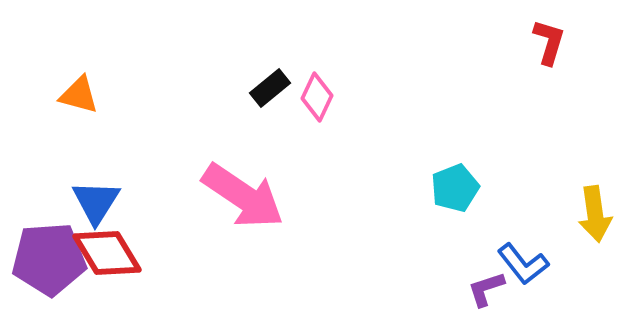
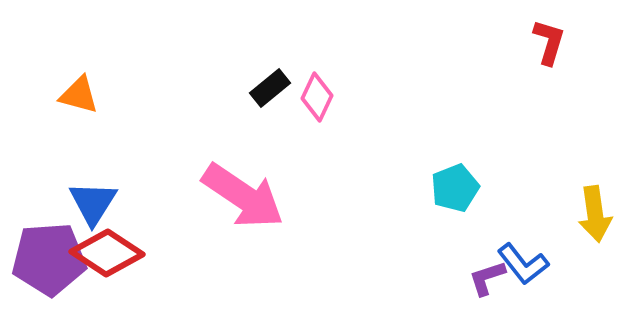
blue triangle: moved 3 px left, 1 px down
red diamond: rotated 26 degrees counterclockwise
purple L-shape: moved 1 px right, 11 px up
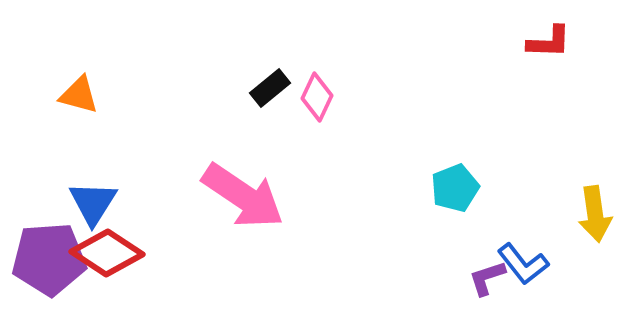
red L-shape: rotated 75 degrees clockwise
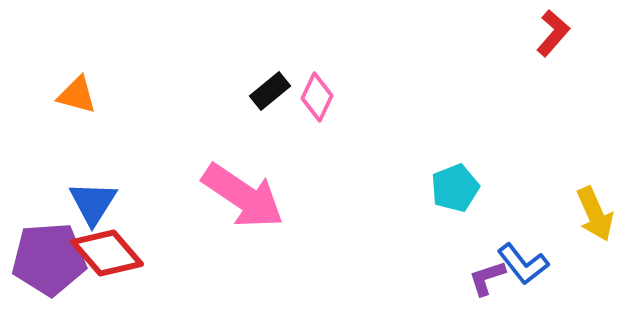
red L-shape: moved 4 px right, 9 px up; rotated 51 degrees counterclockwise
black rectangle: moved 3 px down
orange triangle: moved 2 px left
yellow arrow: rotated 16 degrees counterclockwise
red diamond: rotated 16 degrees clockwise
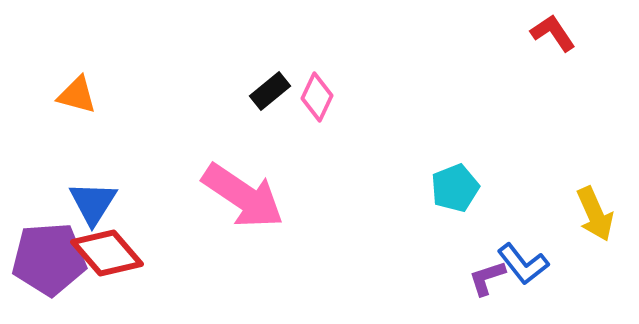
red L-shape: rotated 75 degrees counterclockwise
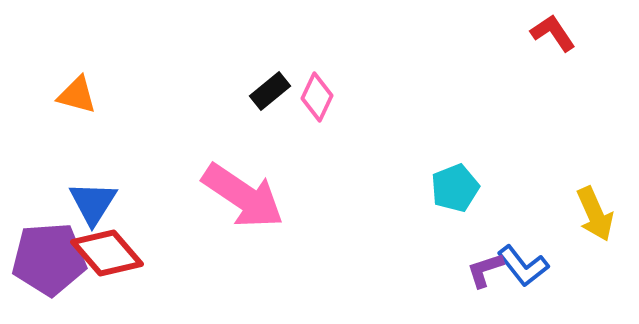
blue L-shape: moved 2 px down
purple L-shape: moved 2 px left, 8 px up
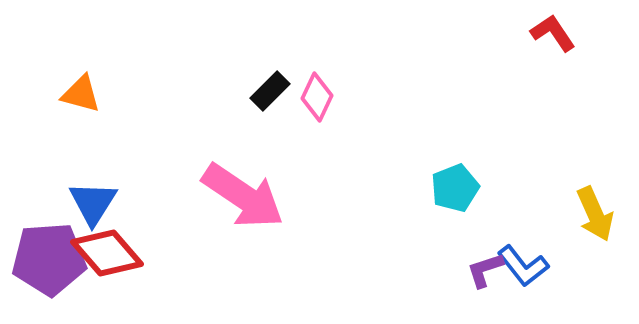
black rectangle: rotated 6 degrees counterclockwise
orange triangle: moved 4 px right, 1 px up
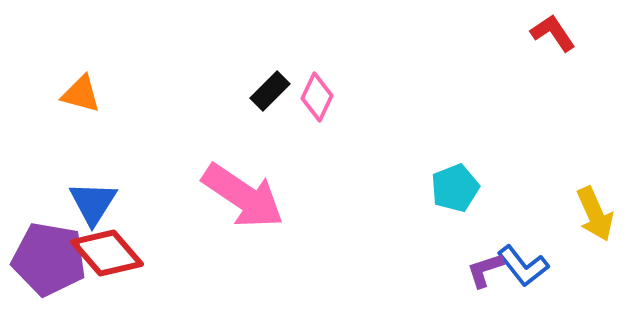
purple pentagon: rotated 14 degrees clockwise
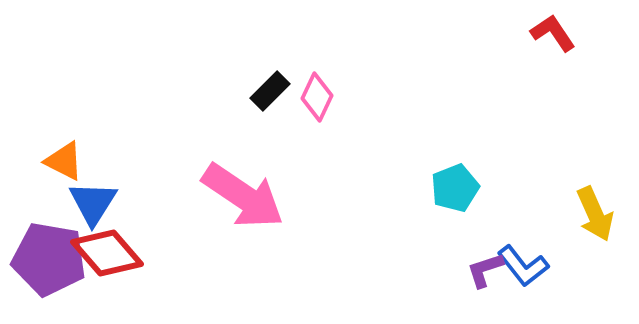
orange triangle: moved 17 px left, 67 px down; rotated 12 degrees clockwise
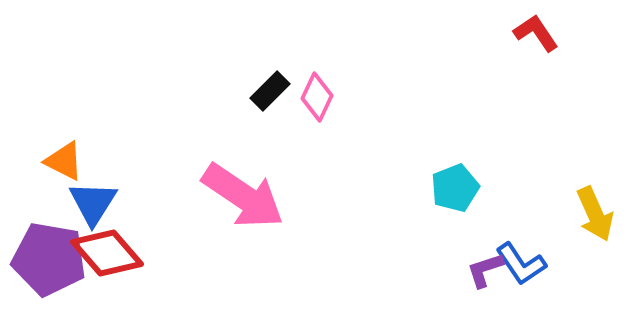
red L-shape: moved 17 px left
blue L-shape: moved 2 px left, 2 px up; rotated 4 degrees clockwise
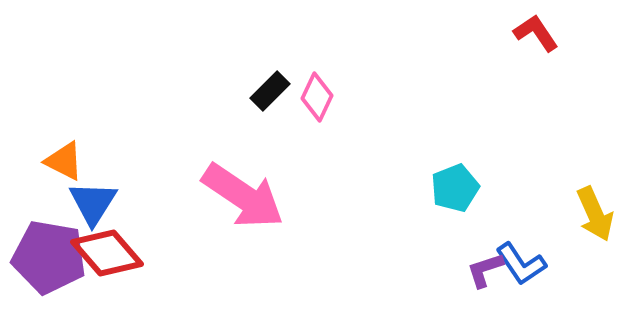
purple pentagon: moved 2 px up
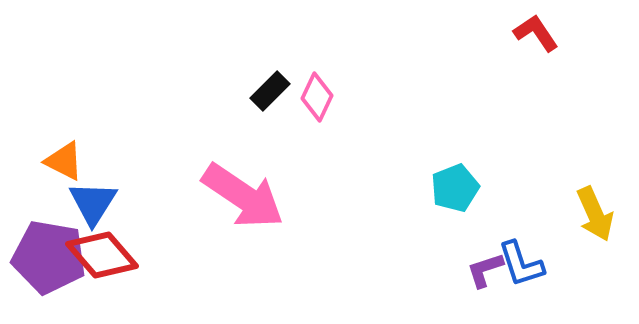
red diamond: moved 5 px left, 2 px down
blue L-shape: rotated 16 degrees clockwise
